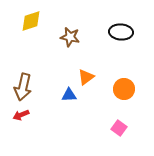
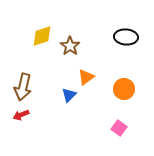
yellow diamond: moved 11 px right, 15 px down
black ellipse: moved 5 px right, 5 px down
brown star: moved 9 px down; rotated 24 degrees clockwise
blue triangle: rotated 42 degrees counterclockwise
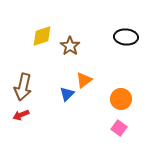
orange triangle: moved 2 px left, 3 px down
orange circle: moved 3 px left, 10 px down
blue triangle: moved 2 px left, 1 px up
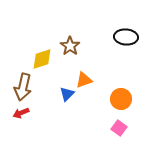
yellow diamond: moved 23 px down
orange triangle: rotated 18 degrees clockwise
red arrow: moved 2 px up
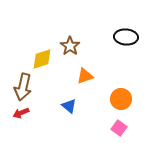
orange triangle: moved 1 px right, 4 px up
blue triangle: moved 2 px right, 12 px down; rotated 35 degrees counterclockwise
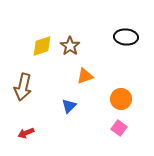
yellow diamond: moved 13 px up
blue triangle: rotated 35 degrees clockwise
red arrow: moved 5 px right, 20 px down
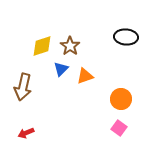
blue triangle: moved 8 px left, 37 px up
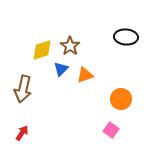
yellow diamond: moved 4 px down
orange triangle: moved 1 px up
brown arrow: moved 2 px down
pink square: moved 8 px left, 2 px down
red arrow: moved 4 px left; rotated 147 degrees clockwise
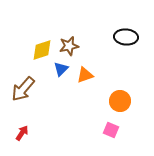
brown star: moved 1 px left; rotated 24 degrees clockwise
brown arrow: rotated 28 degrees clockwise
orange circle: moved 1 px left, 2 px down
pink square: rotated 14 degrees counterclockwise
